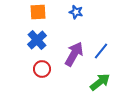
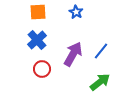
blue star: rotated 16 degrees clockwise
purple arrow: moved 1 px left
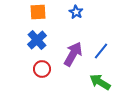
green arrow: rotated 110 degrees counterclockwise
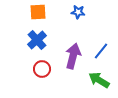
blue star: moved 2 px right; rotated 24 degrees counterclockwise
purple arrow: moved 2 px down; rotated 15 degrees counterclockwise
green arrow: moved 1 px left, 2 px up
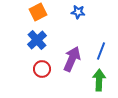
orange square: rotated 24 degrees counterclockwise
blue line: rotated 18 degrees counterclockwise
purple arrow: moved 1 px left, 3 px down; rotated 10 degrees clockwise
green arrow: rotated 60 degrees clockwise
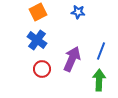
blue cross: rotated 12 degrees counterclockwise
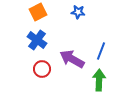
purple arrow: rotated 85 degrees counterclockwise
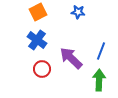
purple arrow: moved 1 px left, 1 px up; rotated 15 degrees clockwise
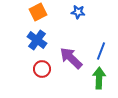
green arrow: moved 2 px up
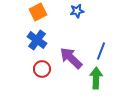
blue star: moved 1 px left, 1 px up; rotated 16 degrees counterclockwise
green arrow: moved 3 px left
